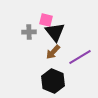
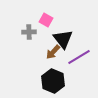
pink square: rotated 16 degrees clockwise
black triangle: moved 8 px right, 7 px down
purple line: moved 1 px left
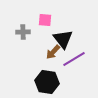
pink square: moved 1 px left; rotated 24 degrees counterclockwise
gray cross: moved 6 px left
purple line: moved 5 px left, 2 px down
black hexagon: moved 6 px left, 1 px down; rotated 15 degrees counterclockwise
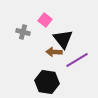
pink square: rotated 32 degrees clockwise
gray cross: rotated 16 degrees clockwise
brown arrow: moved 1 px right; rotated 49 degrees clockwise
purple line: moved 3 px right, 1 px down
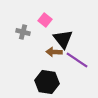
purple line: rotated 65 degrees clockwise
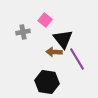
gray cross: rotated 24 degrees counterclockwise
purple line: moved 1 px up; rotated 25 degrees clockwise
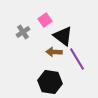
pink square: rotated 16 degrees clockwise
gray cross: rotated 24 degrees counterclockwise
black triangle: moved 3 px up; rotated 15 degrees counterclockwise
black hexagon: moved 3 px right
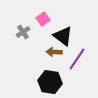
pink square: moved 2 px left, 1 px up
purple line: rotated 65 degrees clockwise
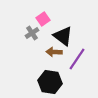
gray cross: moved 9 px right, 1 px down
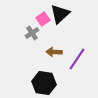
black triangle: moved 3 px left, 22 px up; rotated 40 degrees clockwise
black hexagon: moved 6 px left, 1 px down
